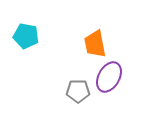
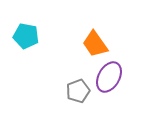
orange trapezoid: rotated 24 degrees counterclockwise
gray pentagon: rotated 20 degrees counterclockwise
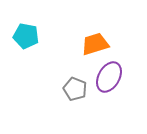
orange trapezoid: rotated 108 degrees clockwise
gray pentagon: moved 3 px left, 2 px up; rotated 30 degrees counterclockwise
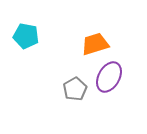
gray pentagon: rotated 20 degrees clockwise
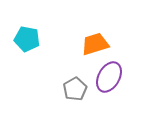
cyan pentagon: moved 1 px right, 3 px down
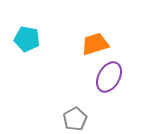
gray pentagon: moved 30 px down
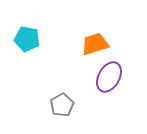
gray pentagon: moved 13 px left, 14 px up
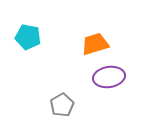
cyan pentagon: moved 1 px right, 2 px up
purple ellipse: rotated 52 degrees clockwise
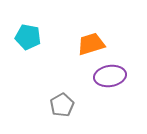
orange trapezoid: moved 4 px left
purple ellipse: moved 1 px right, 1 px up
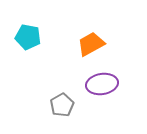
orange trapezoid: rotated 12 degrees counterclockwise
purple ellipse: moved 8 px left, 8 px down
